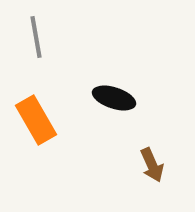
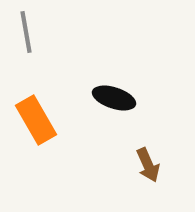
gray line: moved 10 px left, 5 px up
brown arrow: moved 4 px left
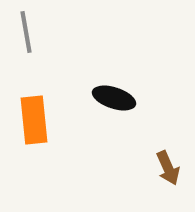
orange rectangle: moved 2 px left; rotated 24 degrees clockwise
brown arrow: moved 20 px right, 3 px down
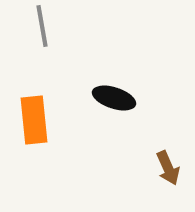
gray line: moved 16 px right, 6 px up
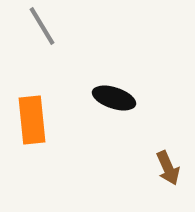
gray line: rotated 21 degrees counterclockwise
orange rectangle: moved 2 px left
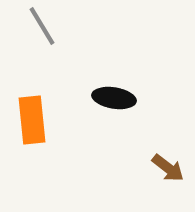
black ellipse: rotated 9 degrees counterclockwise
brown arrow: rotated 28 degrees counterclockwise
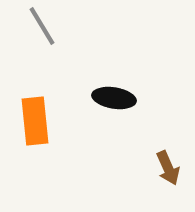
orange rectangle: moved 3 px right, 1 px down
brown arrow: rotated 28 degrees clockwise
